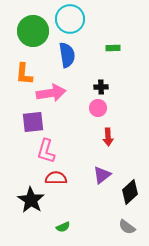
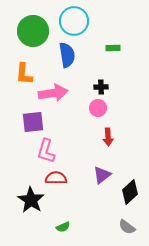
cyan circle: moved 4 px right, 2 px down
pink arrow: moved 2 px right
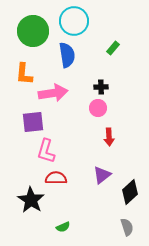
green rectangle: rotated 48 degrees counterclockwise
red arrow: moved 1 px right
gray semicircle: rotated 144 degrees counterclockwise
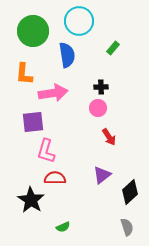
cyan circle: moved 5 px right
red arrow: rotated 30 degrees counterclockwise
red semicircle: moved 1 px left
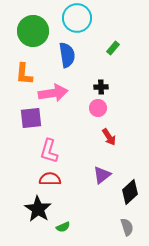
cyan circle: moved 2 px left, 3 px up
purple square: moved 2 px left, 4 px up
pink L-shape: moved 3 px right
red semicircle: moved 5 px left, 1 px down
black star: moved 7 px right, 9 px down
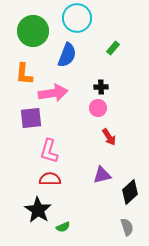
blue semicircle: rotated 30 degrees clockwise
purple triangle: rotated 24 degrees clockwise
black star: moved 1 px down
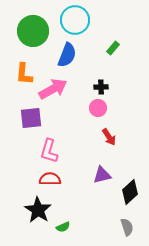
cyan circle: moved 2 px left, 2 px down
pink arrow: moved 4 px up; rotated 20 degrees counterclockwise
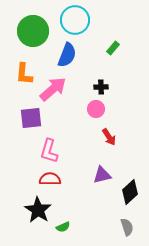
pink arrow: rotated 12 degrees counterclockwise
pink circle: moved 2 px left, 1 px down
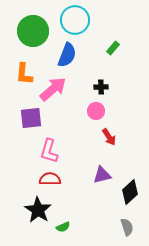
pink circle: moved 2 px down
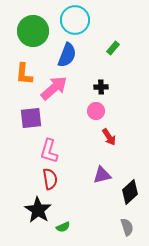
pink arrow: moved 1 px right, 1 px up
red semicircle: rotated 80 degrees clockwise
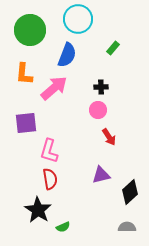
cyan circle: moved 3 px right, 1 px up
green circle: moved 3 px left, 1 px up
pink circle: moved 2 px right, 1 px up
purple square: moved 5 px left, 5 px down
purple triangle: moved 1 px left
gray semicircle: rotated 72 degrees counterclockwise
